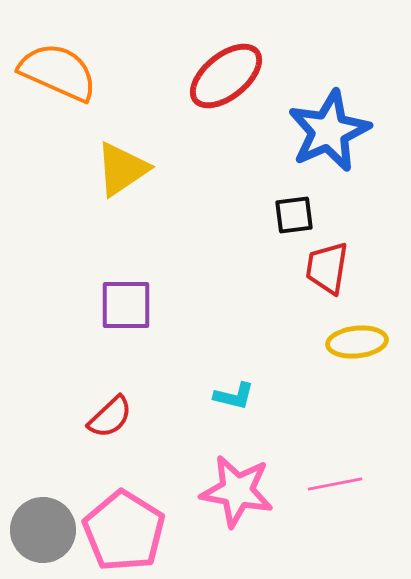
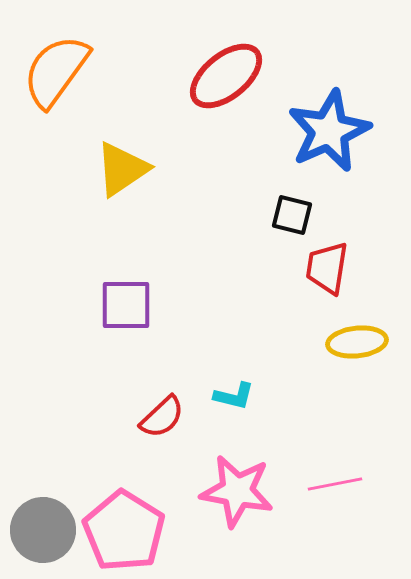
orange semicircle: moved 2 px left, 1 px up; rotated 78 degrees counterclockwise
black square: moved 2 px left; rotated 21 degrees clockwise
red semicircle: moved 52 px right
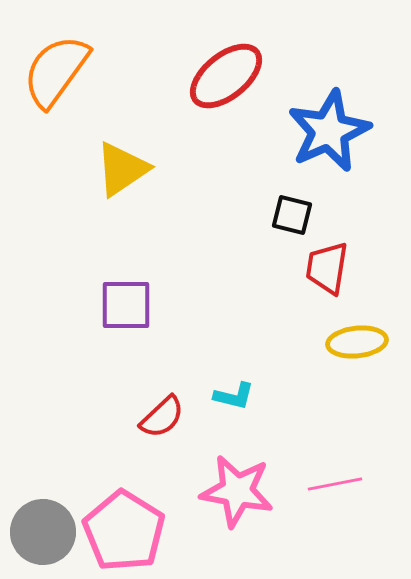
gray circle: moved 2 px down
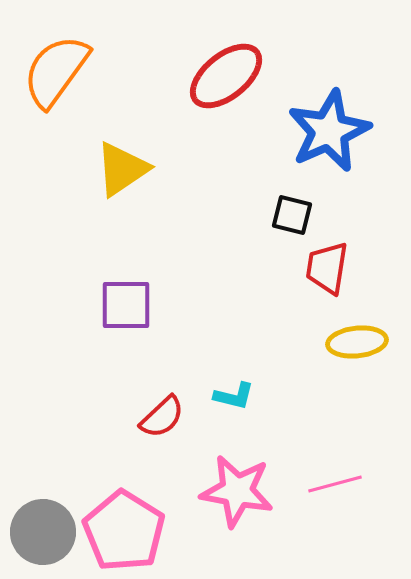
pink line: rotated 4 degrees counterclockwise
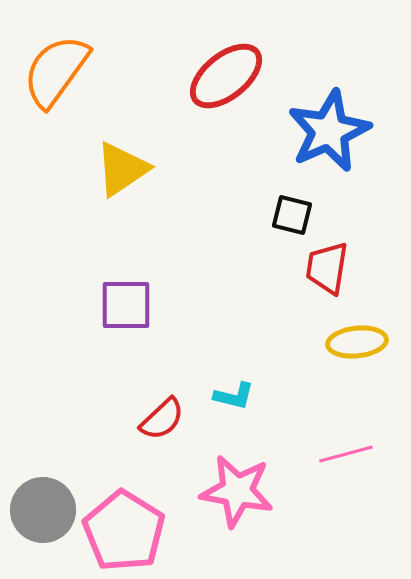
red semicircle: moved 2 px down
pink line: moved 11 px right, 30 px up
gray circle: moved 22 px up
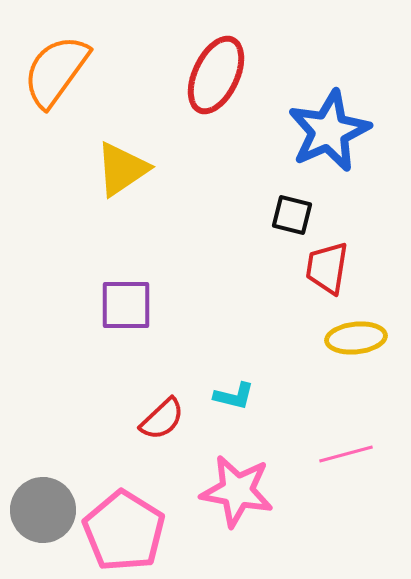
red ellipse: moved 10 px left, 1 px up; rotated 26 degrees counterclockwise
yellow ellipse: moved 1 px left, 4 px up
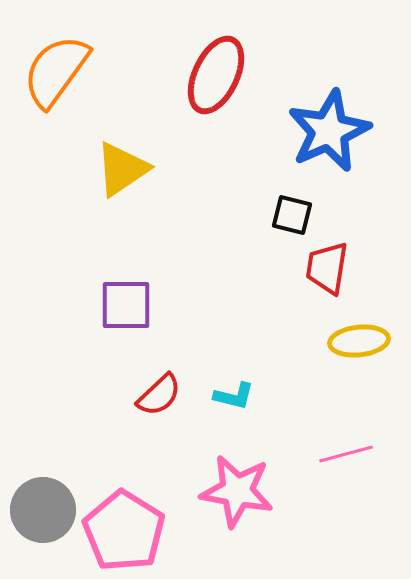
yellow ellipse: moved 3 px right, 3 px down
red semicircle: moved 3 px left, 24 px up
